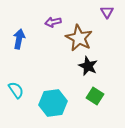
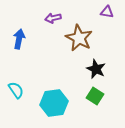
purple triangle: rotated 48 degrees counterclockwise
purple arrow: moved 4 px up
black star: moved 8 px right, 3 px down
cyan hexagon: moved 1 px right
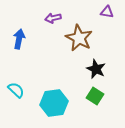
cyan semicircle: rotated 12 degrees counterclockwise
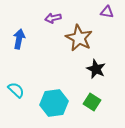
green square: moved 3 px left, 6 px down
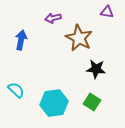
blue arrow: moved 2 px right, 1 px down
black star: rotated 18 degrees counterclockwise
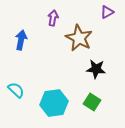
purple triangle: rotated 40 degrees counterclockwise
purple arrow: rotated 112 degrees clockwise
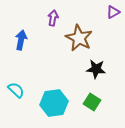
purple triangle: moved 6 px right
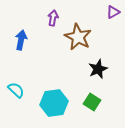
brown star: moved 1 px left, 1 px up
black star: moved 2 px right; rotated 30 degrees counterclockwise
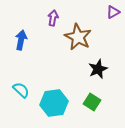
cyan semicircle: moved 5 px right
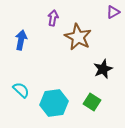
black star: moved 5 px right
